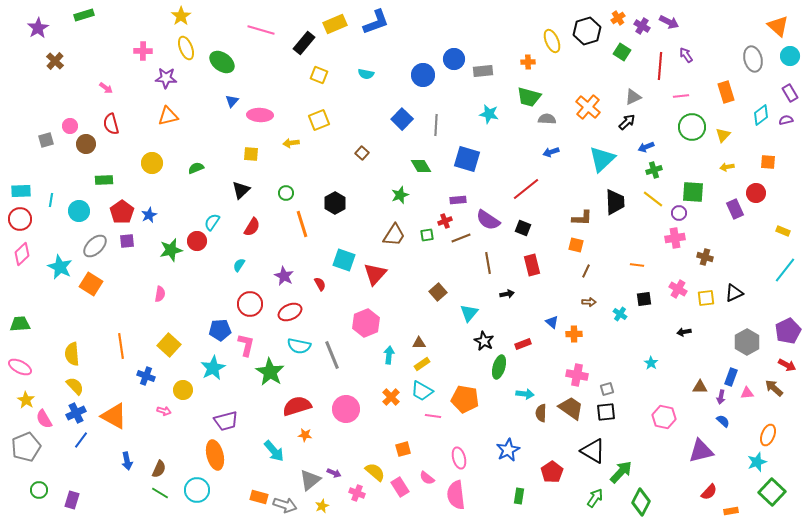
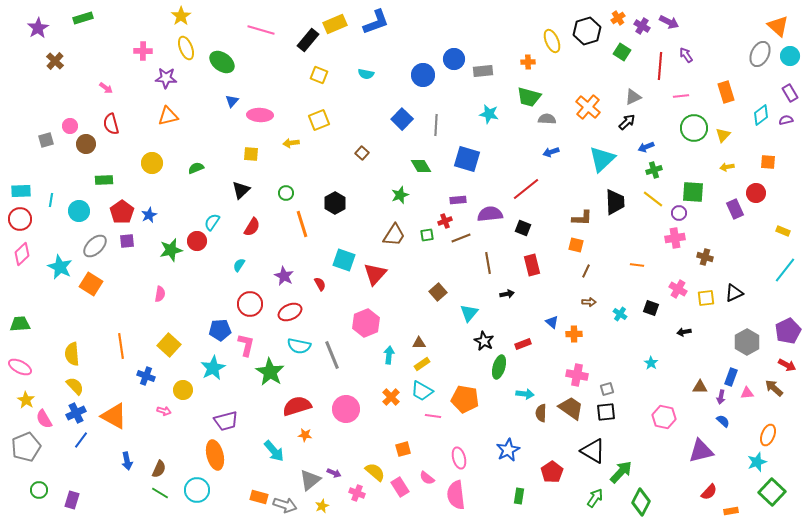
green rectangle at (84, 15): moved 1 px left, 3 px down
black rectangle at (304, 43): moved 4 px right, 3 px up
gray ellipse at (753, 59): moved 7 px right, 5 px up; rotated 40 degrees clockwise
green circle at (692, 127): moved 2 px right, 1 px down
purple semicircle at (488, 220): moved 2 px right, 6 px up; rotated 140 degrees clockwise
black square at (644, 299): moved 7 px right, 9 px down; rotated 28 degrees clockwise
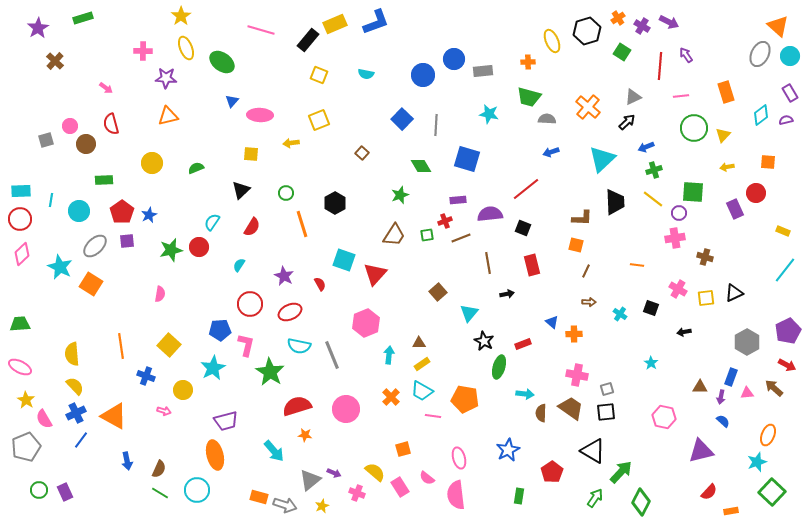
red circle at (197, 241): moved 2 px right, 6 px down
purple rectangle at (72, 500): moved 7 px left, 8 px up; rotated 42 degrees counterclockwise
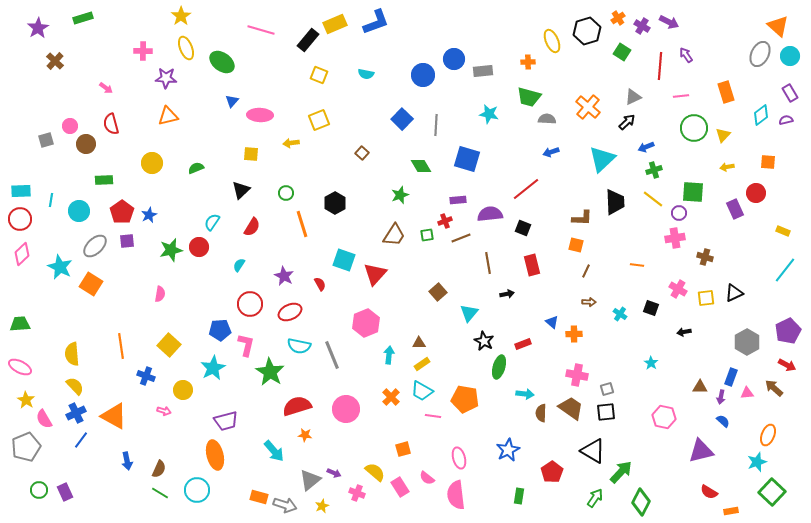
red semicircle at (709, 492): rotated 78 degrees clockwise
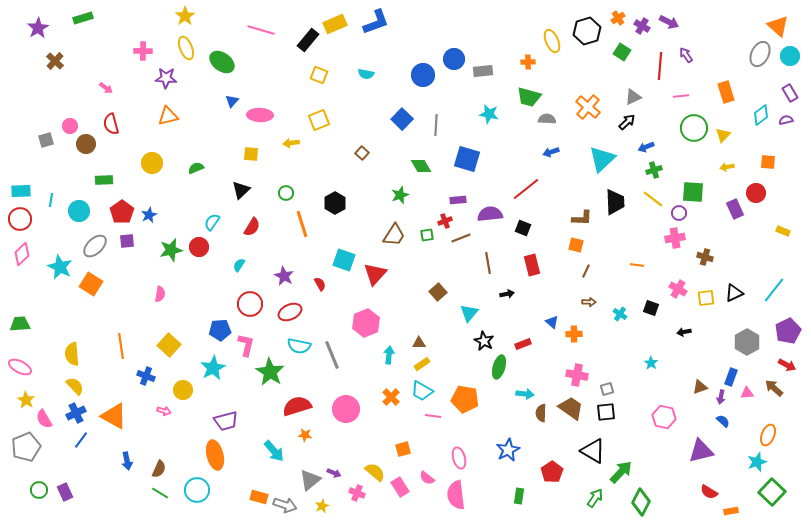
yellow star at (181, 16): moved 4 px right
cyan line at (785, 270): moved 11 px left, 20 px down
brown triangle at (700, 387): rotated 21 degrees counterclockwise
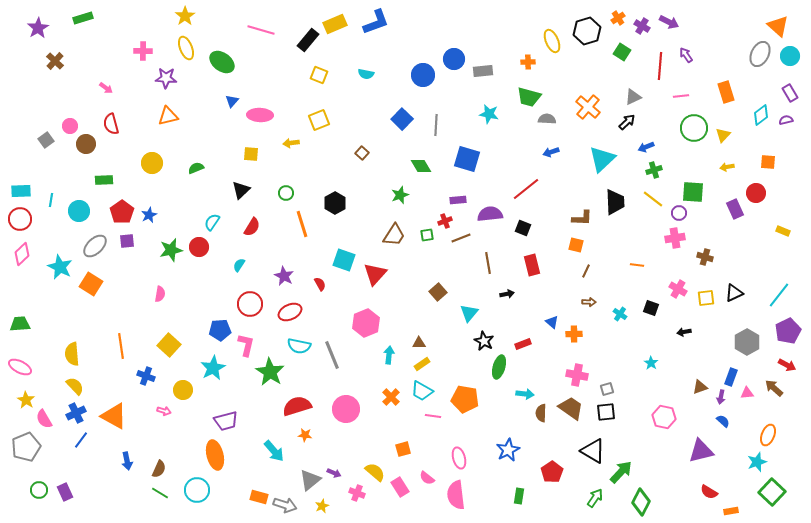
gray square at (46, 140): rotated 21 degrees counterclockwise
cyan line at (774, 290): moved 5 px right, 5 px down
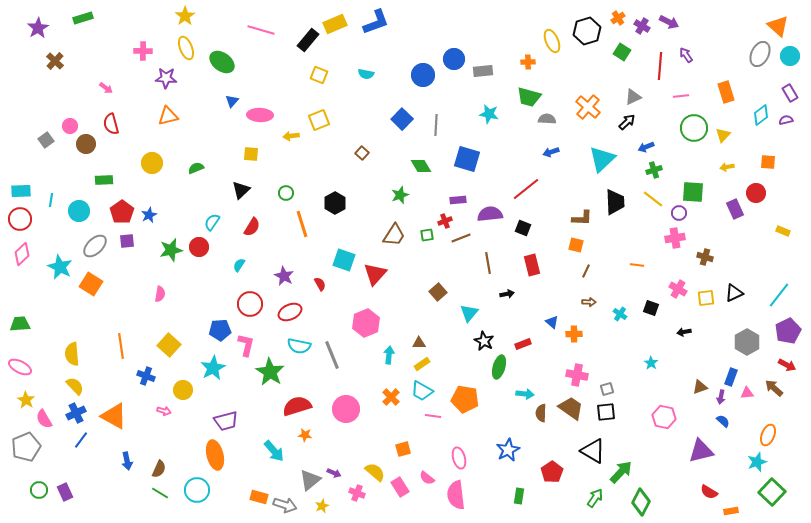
yellow arrow at (291, 143): moved 7 px up
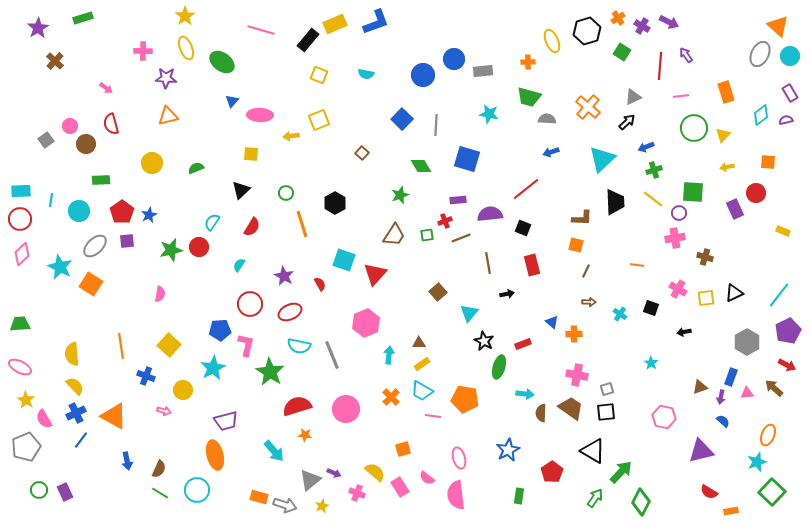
green rectangle at (104, 180): moved 3 px left
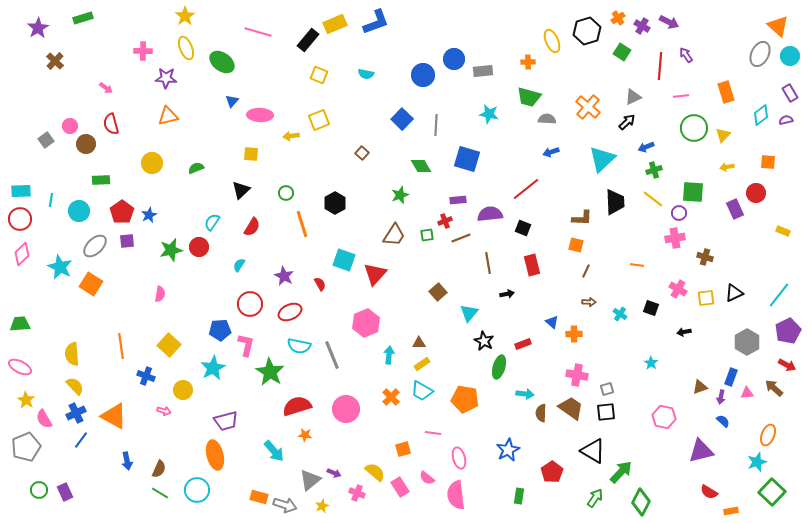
pink line at (261, 30): moved 3 px left, 2 px down
pink line at (433, 416): moved 17 px down
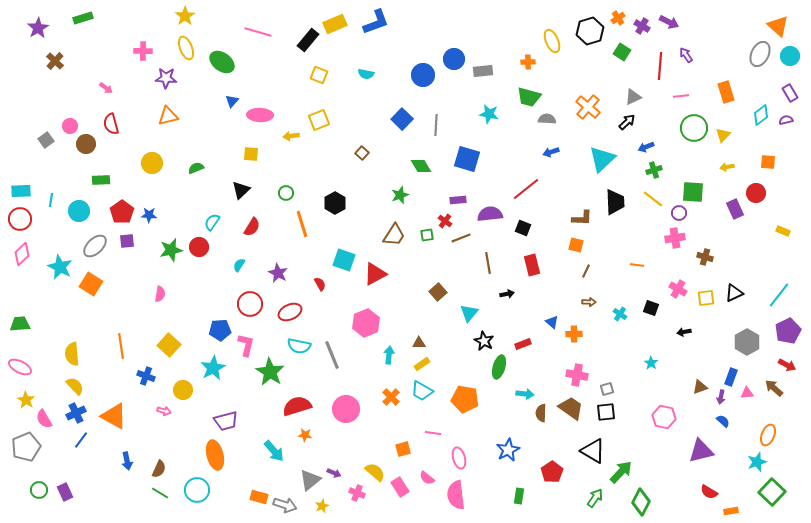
black hexagon at (587, 31): moved 3 px right
blue star at (149, 215): rotated 28 degrees clockwise
red cross at (445, 221): rotated 32 degrees counterclockwise
red triangle at (375, 274): rotated 20 degrees clockwise
purple star at (284, 276): moved 6 px left, 3 px up
